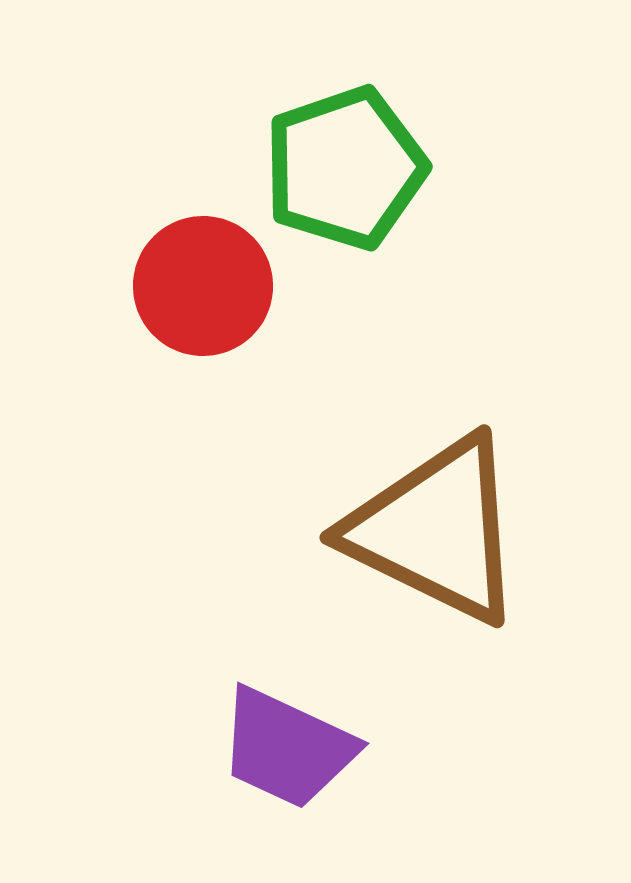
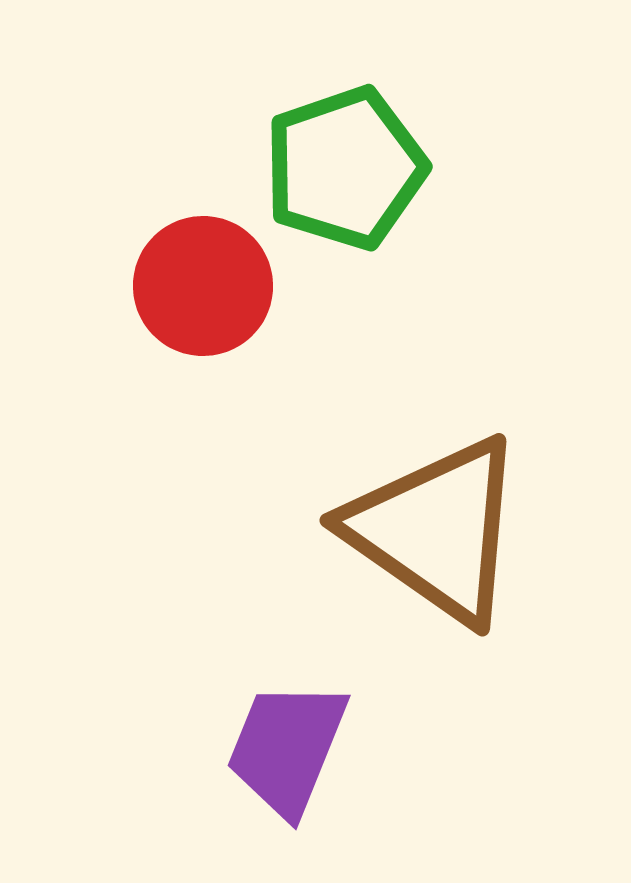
brown triangle: rotated 9 degrees clockwise
purple trapezoid: rotated 87 degrees clockwise
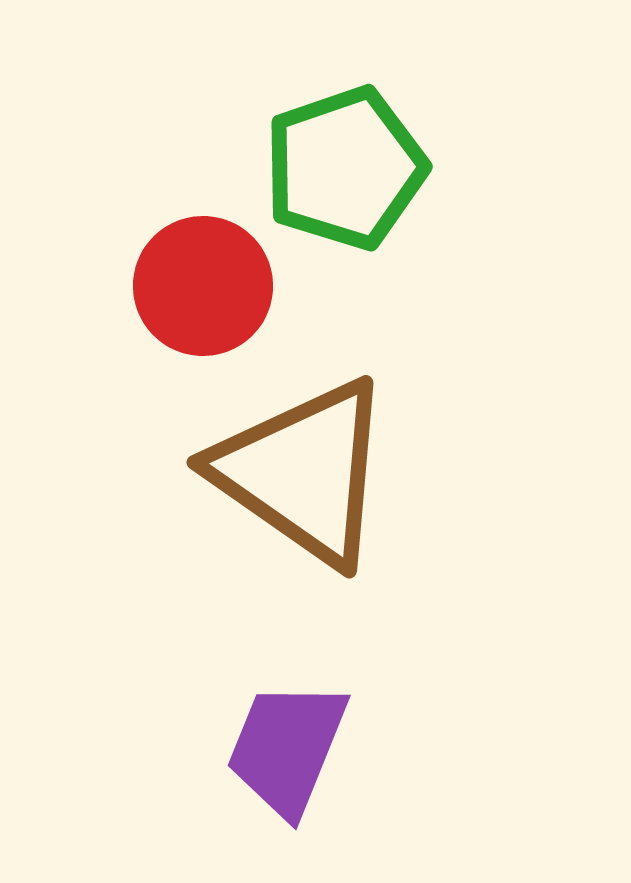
brown triangle: moved 133 px left, 58 px up
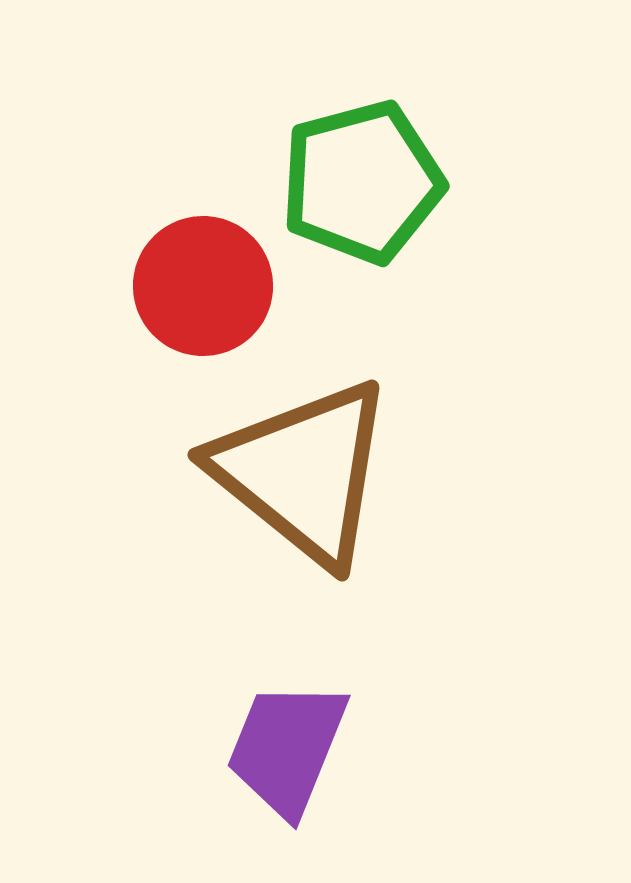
green pentagon: moved 17 px right, 14 px down; rotated 4 degrees clockwise
brown triangle: rotated 4 degrees clockwise
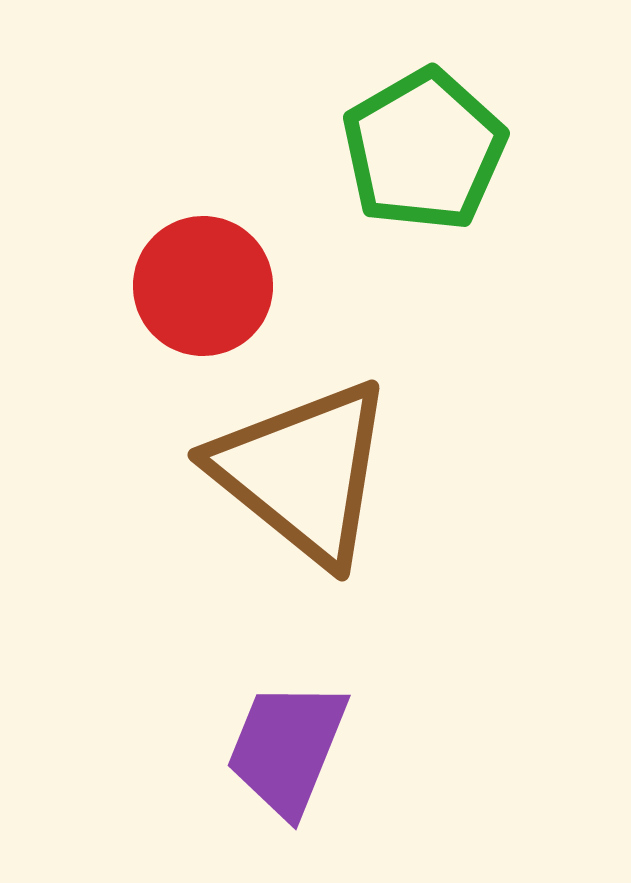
green pentagon: moved 62 px right, 32 px up; rotated 15 degrees counterclockwise
